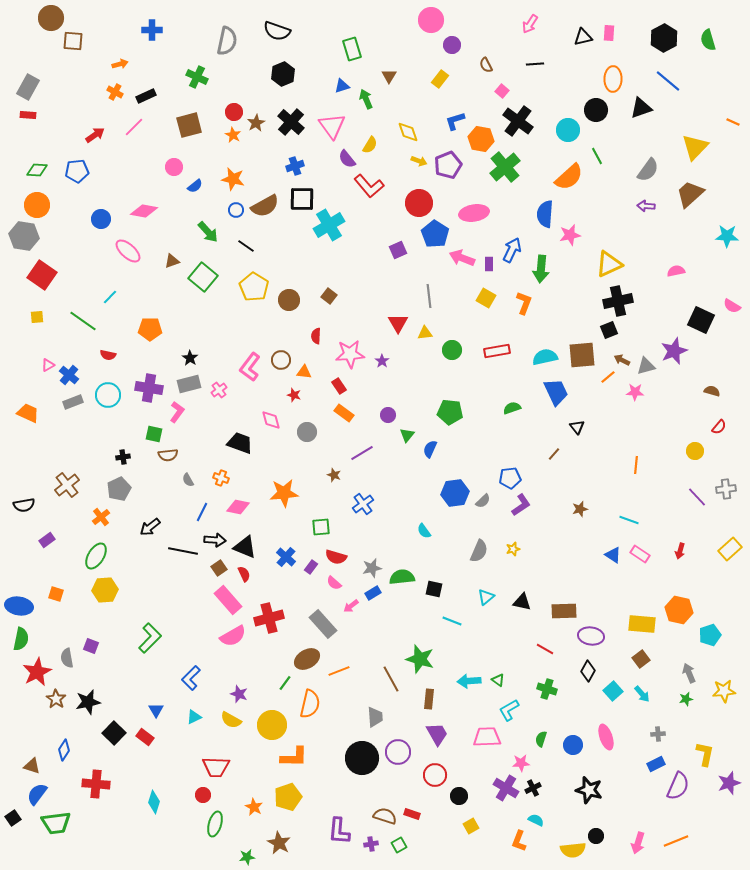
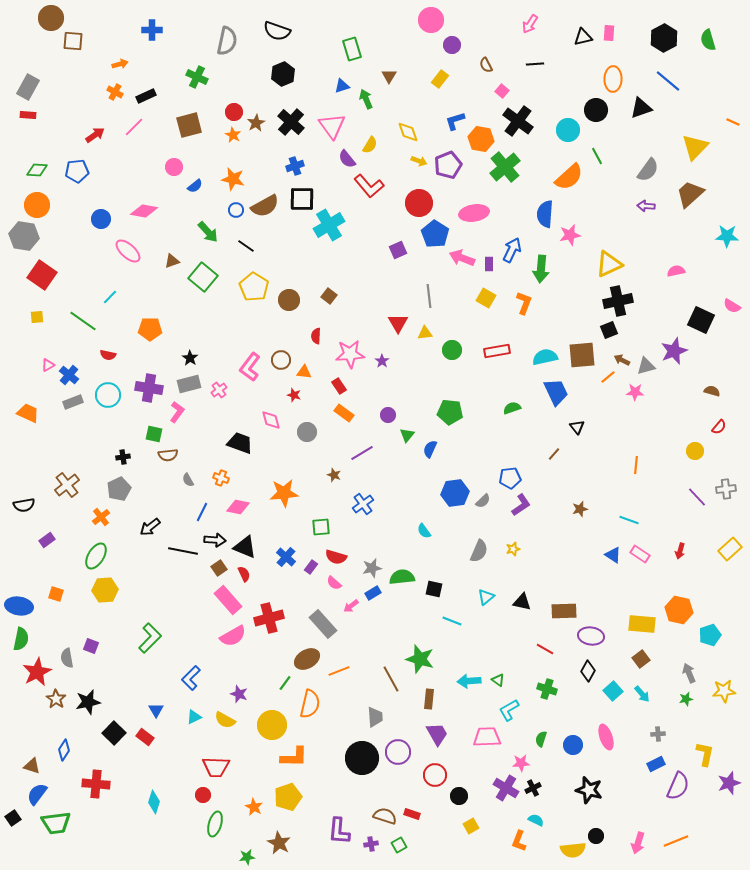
yellow semicircle at (231, 720): moved 6 px left
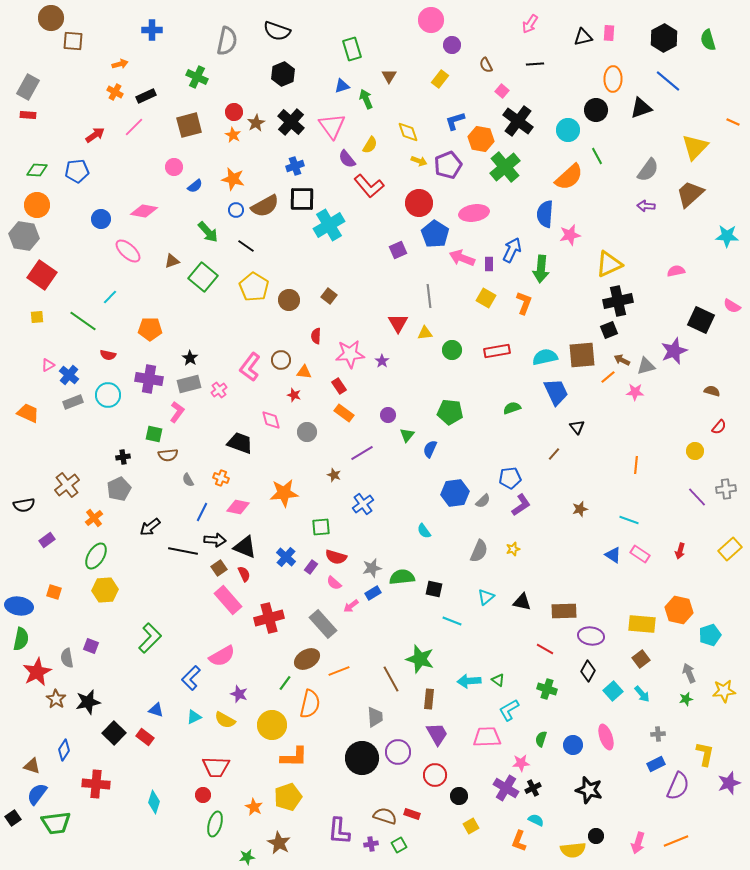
purple cross at (149, 388): moved 9 px up
orange cross at (101, 517): moved 7 px left, 1 px down
orange square at (56, 594): moved 2 px left, 2 px up
pink semicircle at (233, 636): moved 11 px left, 20 px down
blue triangle at (156, 710): rotated 42 degrees counterclockwise
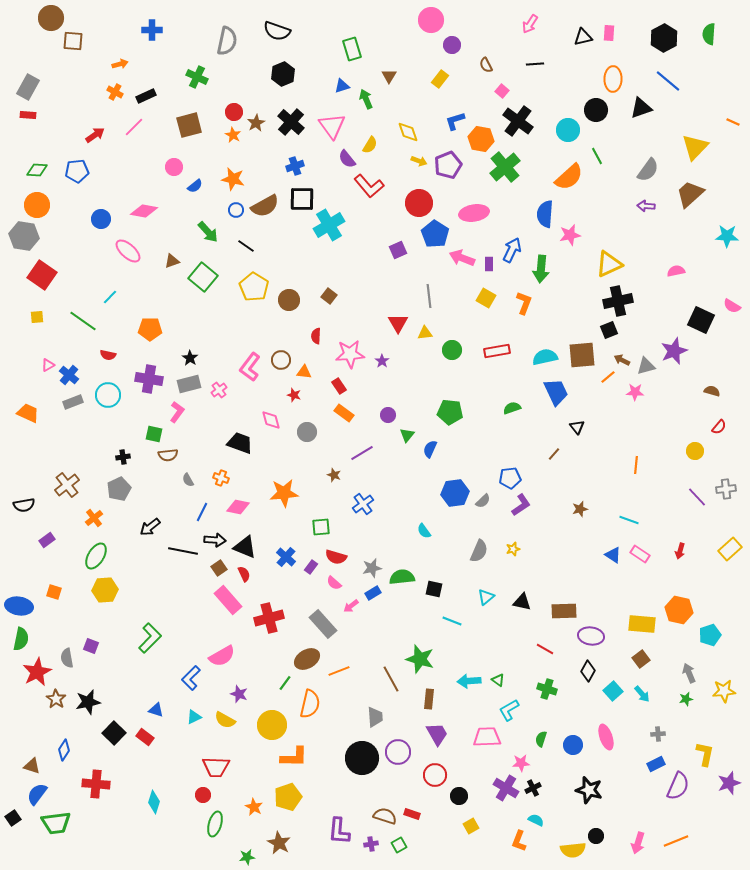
green semicircle at (708, 40): moved 1 px right, 6 px up; rotated 20 degrees clockwise
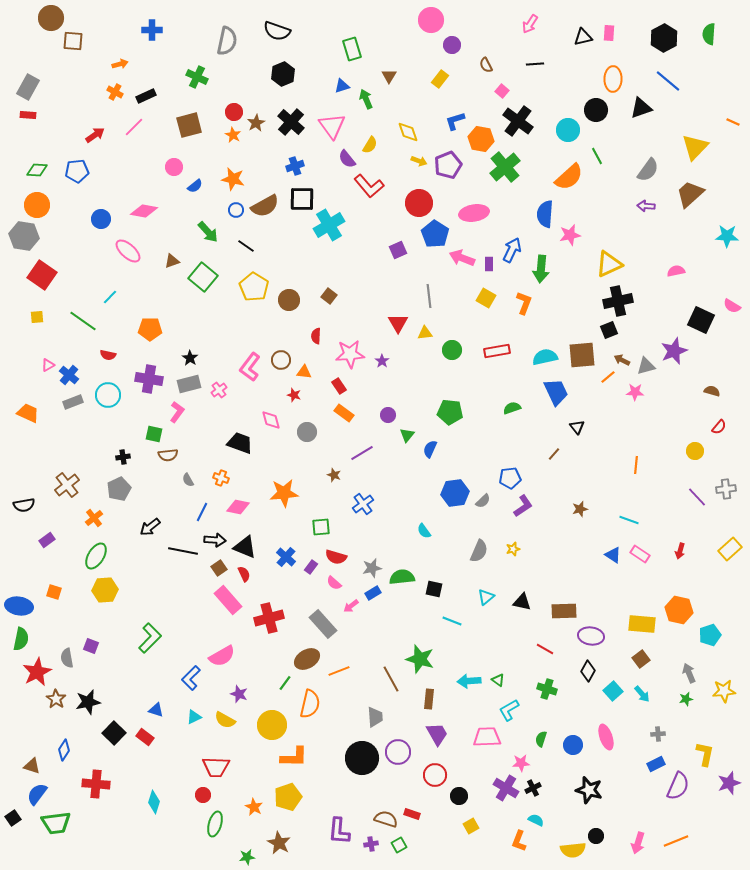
purple L-shape at (521, 505): moved 2 px right, 1 px down
brown semicircle at (385, 816): moved 1 px right, 3 px down
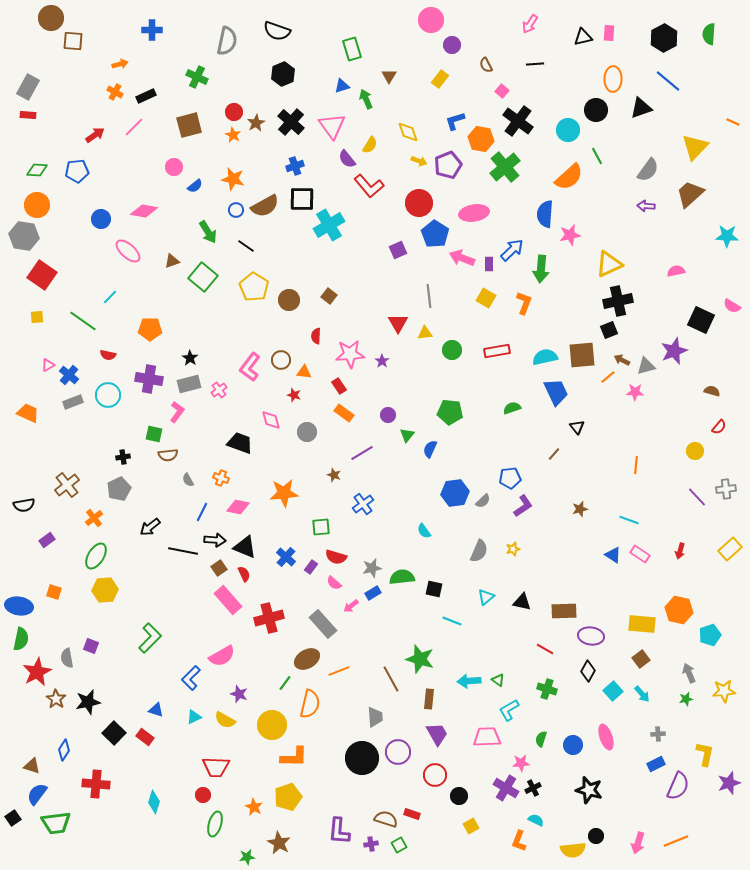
green arrow at (208, 232): rotated 10 degrees clockwise
blue arrow at (512, 250): rotated 20 degrees clockwise
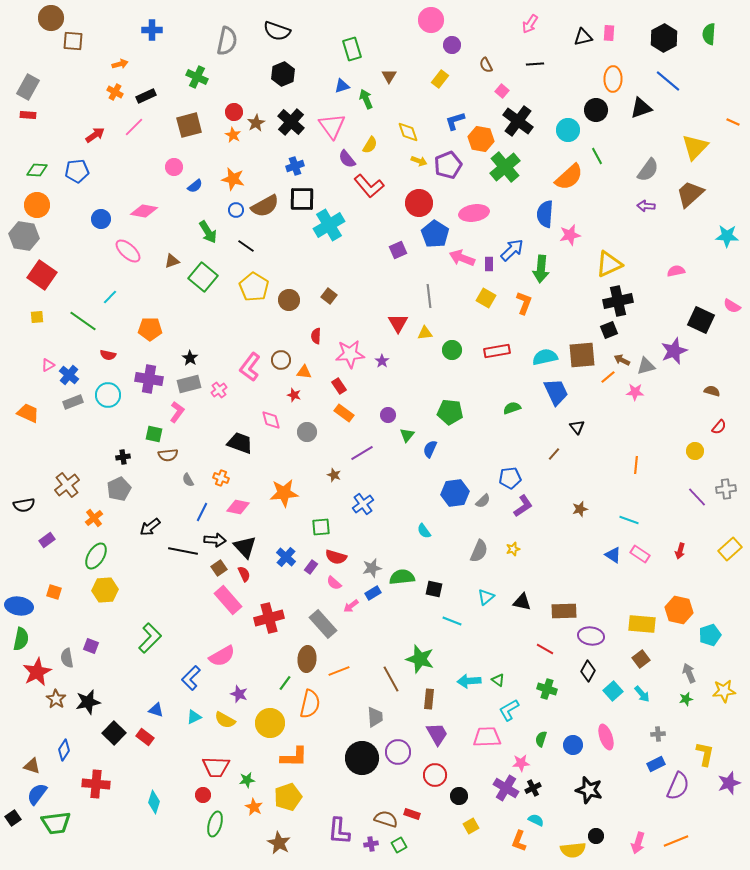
black triangle at (245, 547): rotated 25 degrees clockwise
brown ellipse at (307, 659): rotated 55 degrees counterclockwise
yellow circle at (272, 725): moved 2 px left, 2 px up
green star at (247, 857): moved 77 px up
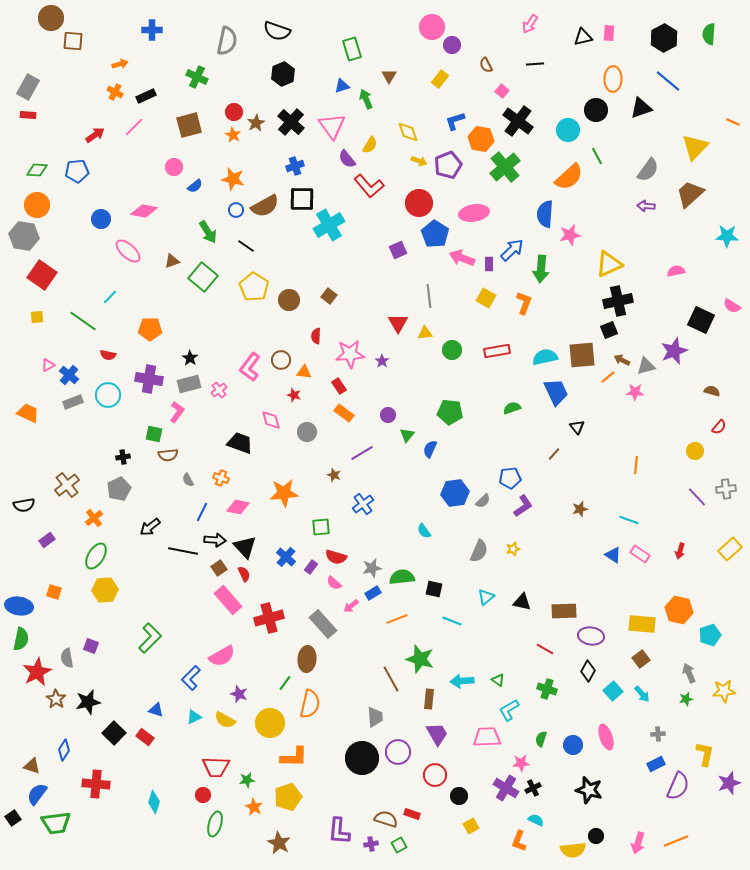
pink circle at (431, 20): moved 1 px right, 7 px down
orange line at (339, 671): moved 58 px right, 52 px up
cyan arrow at (469, 681): moved 7 px left
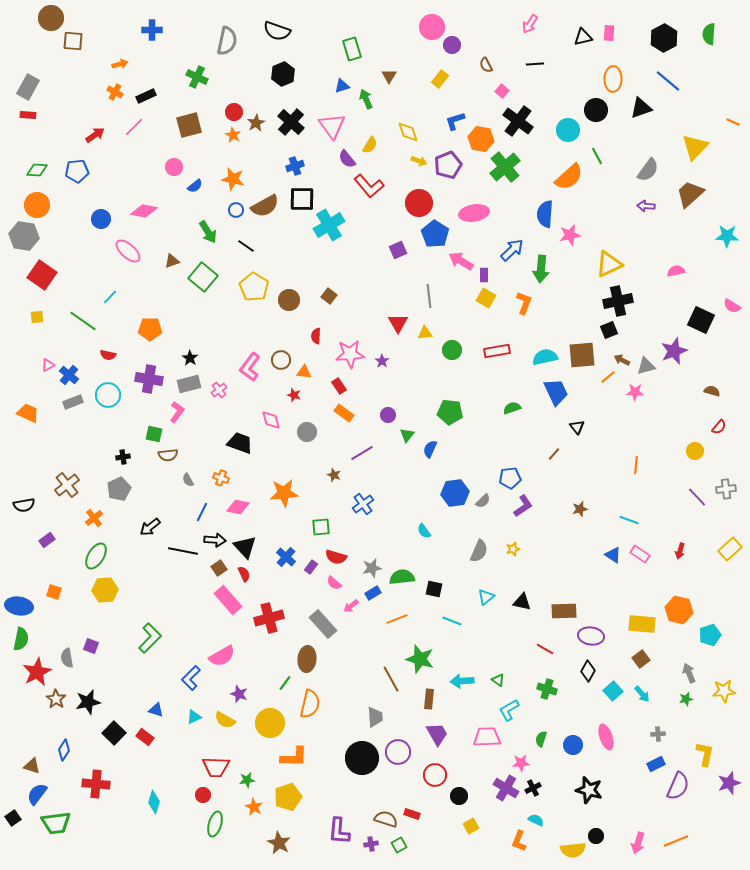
pink arrow at (462, 258): moved 1 px left, 3 px down; rotated 10 degrees clockwise
purple rectangle at (489, 264): moved 5 px left, 11 px down
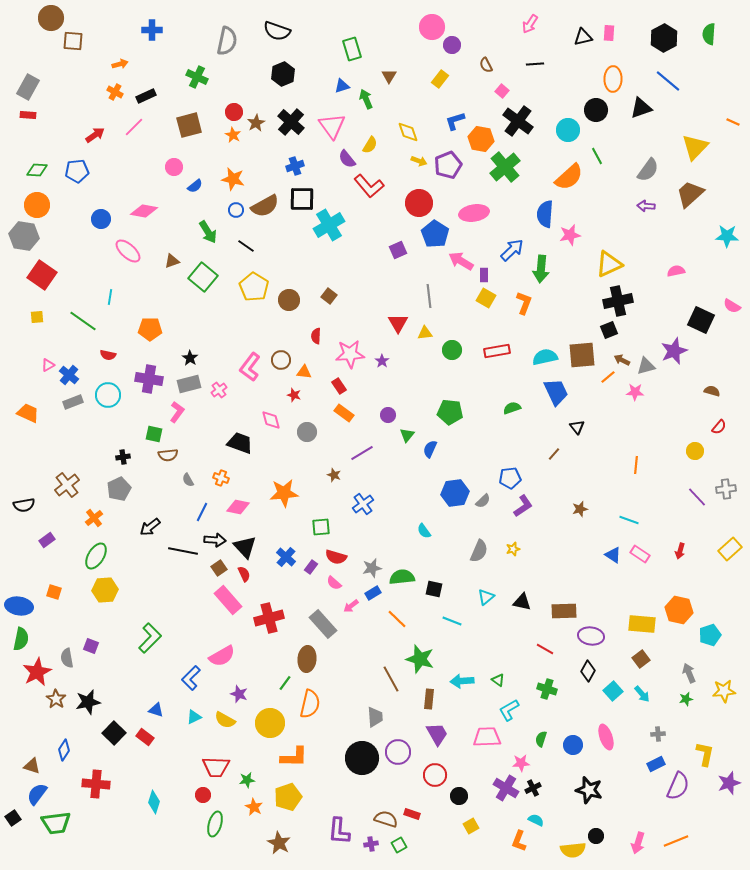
cyan line at (110, 297): rotated 35 degrees counterclockwise
orange line at (397, 619): rotated 65 degrees clockwise
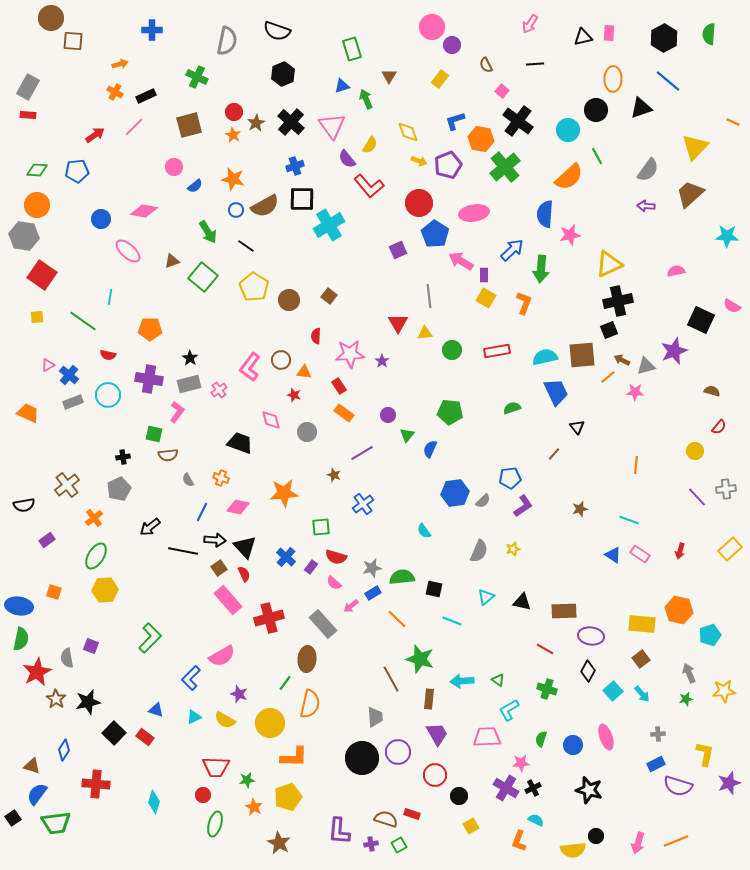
purple semicircle at (678, 786): rotated 84 degrees clockwise
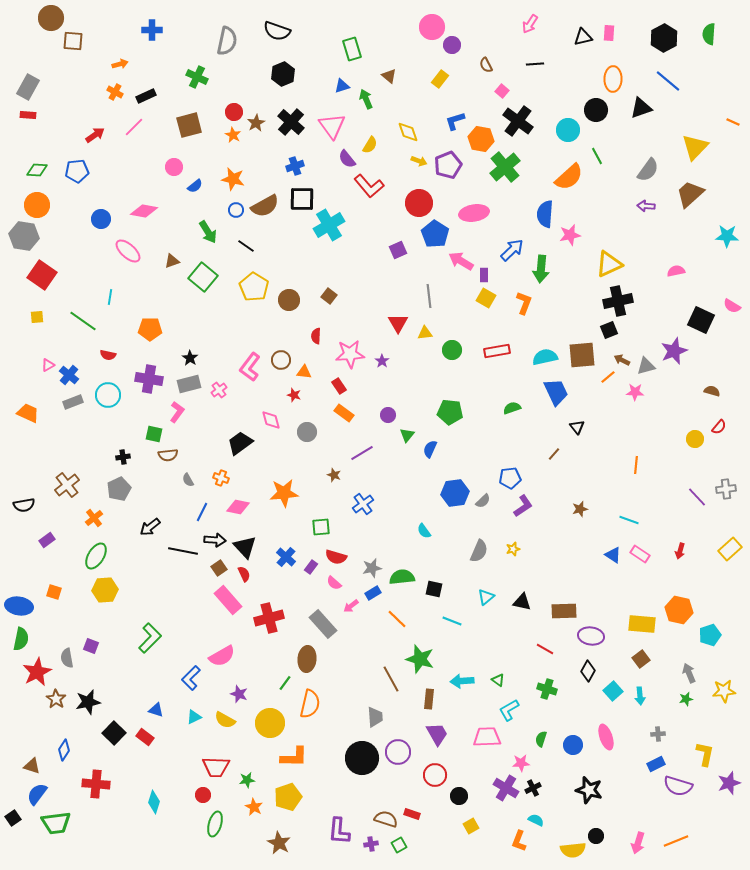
brown triangle at (389, 76): rotated 21 degrees counterclockwise
black trapezoid at (240, 443): rotated 56 degrees counterclockwise
yellow circle at (695, 451): moved 12 px up
cyan arrow at (642, 694): moved 2 px left, 2 px down; rotated 36 degrees clockwise
